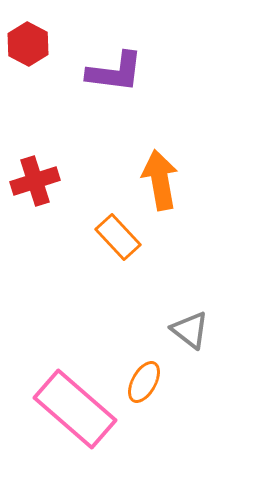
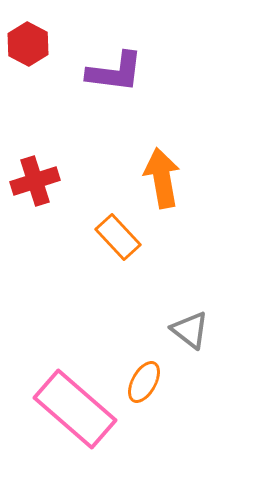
orange arrow: moved 2 px right, 2 px up
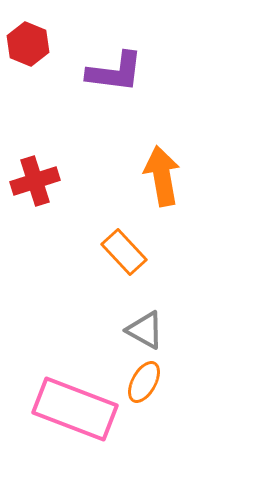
red hexagon: rotated 6 degrees counterclockwise
orange arrow: moved 2 px up
orange rectangle: moved 6 px right, 15 px down
gray triangle: moved 45 px left; rotated 9 degrees counterclockwise
pink rectangle: rotated 20 degrees counterclockwise
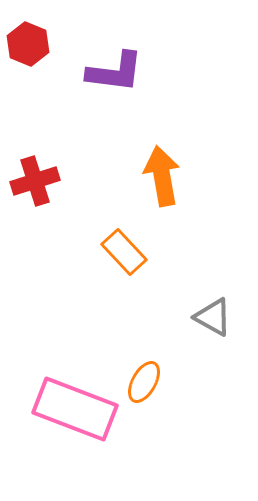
gray triangle: moved 68 px right, 13 px up
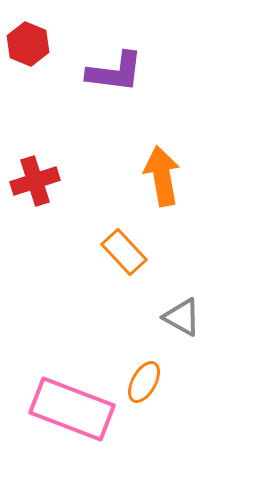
gray triangle: moved 31 px left
pink rectangle: moved 3 px left
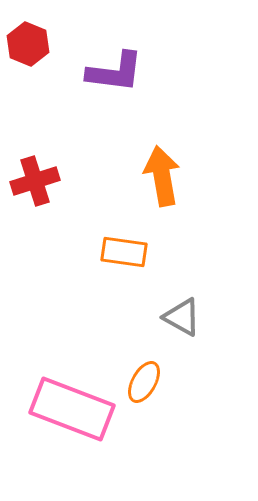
orange rectangle: rotated 39 degrees counterclockwise
